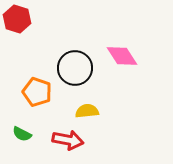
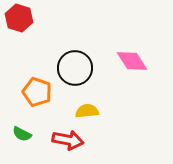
red hexagon: moved 2 px right, 1 px up
pink diamond: moved 10 px right, 5 px down
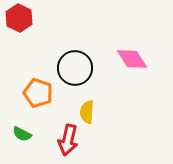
red hexagon: rotated 8 degrees clockwise
pink diamond: moved 2 px up
orange pentagon: moved 1 px right, 1 px down
yellow semicircle: moved 1 px down; rotated 80 degrees counterclockwise
red arrow: rotated 92 degrees clockwise
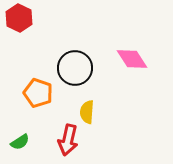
green semicircle: moved 2 px left, 8 px down; rotated 60 degrees counterclockwise
